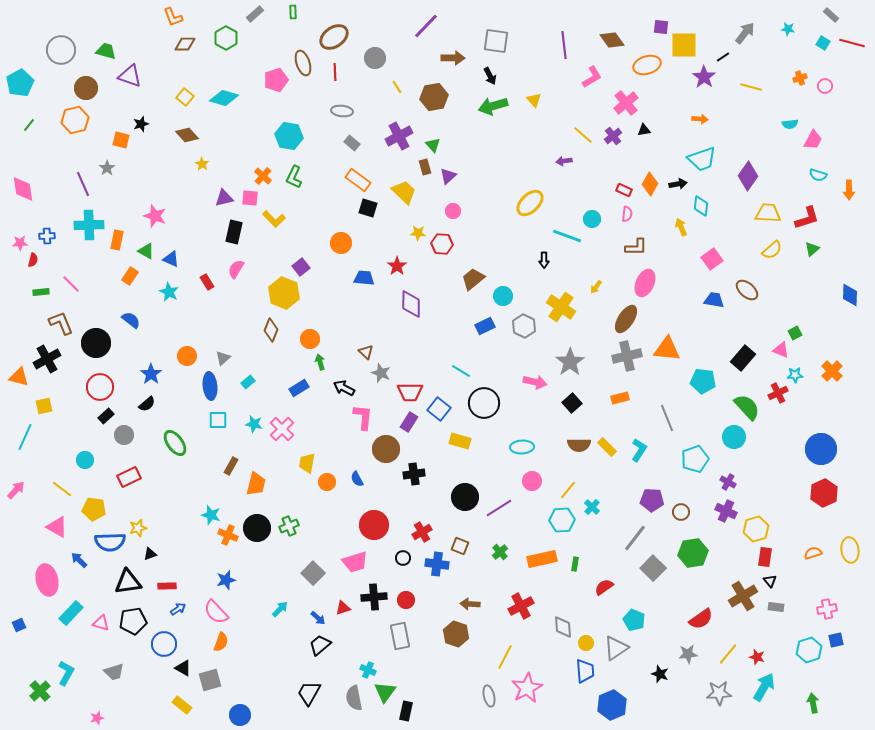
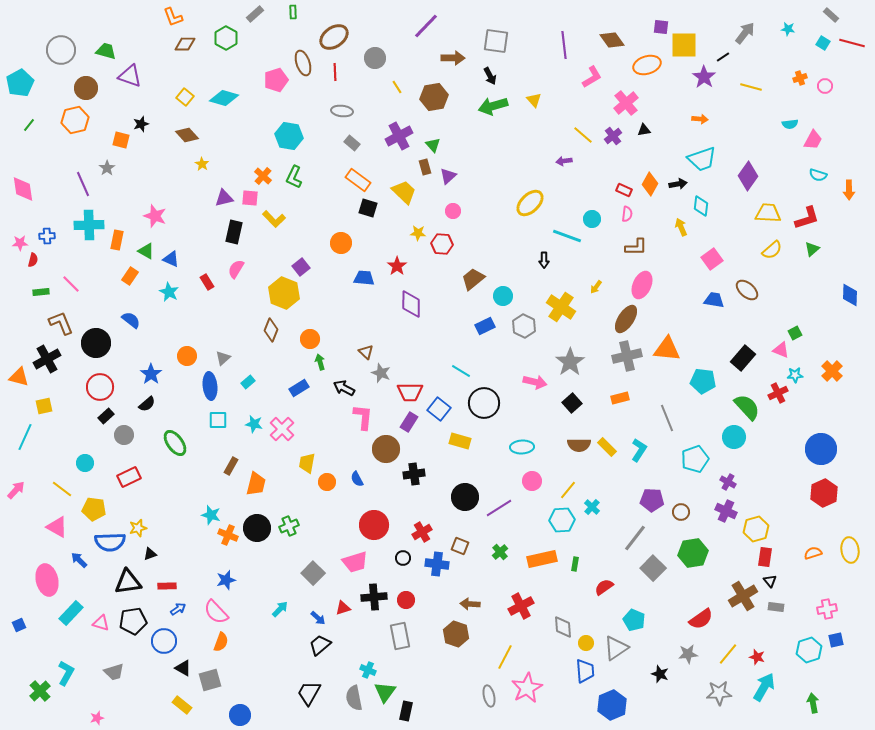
pink ellipse at (645, 283): moved 3 px left, 2 px down
cyan circle at (85, 460): moved 3 px down
blue circle at (164, 644): moved 3 px up
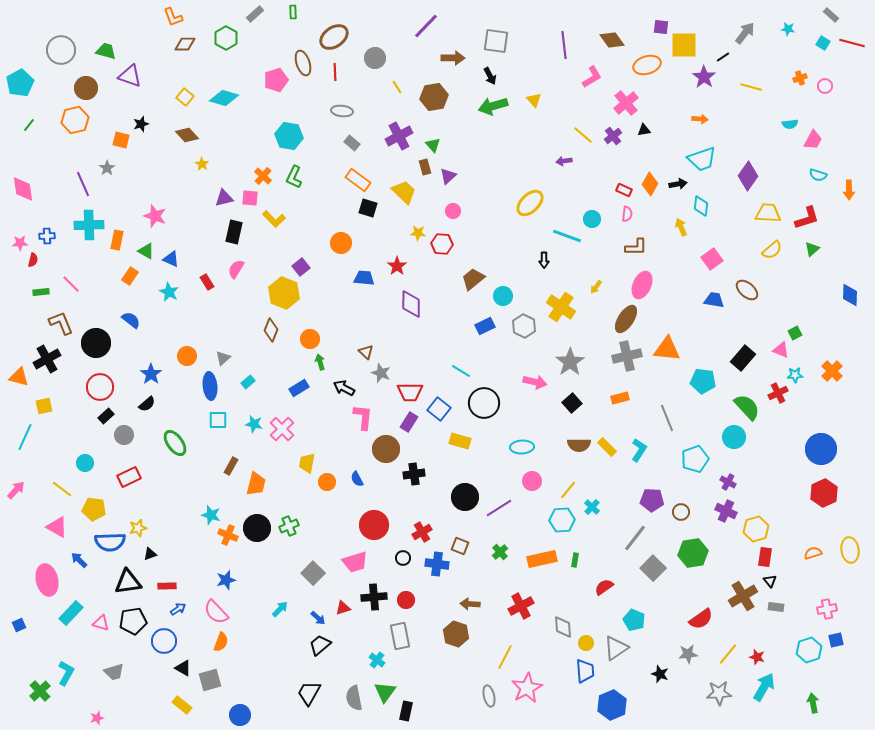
green rectangle at (575, 564): moved 4 px up
cyan cross at (368, 670): moved 9 px right, 10 px up; rotated 14 degrees clockwise
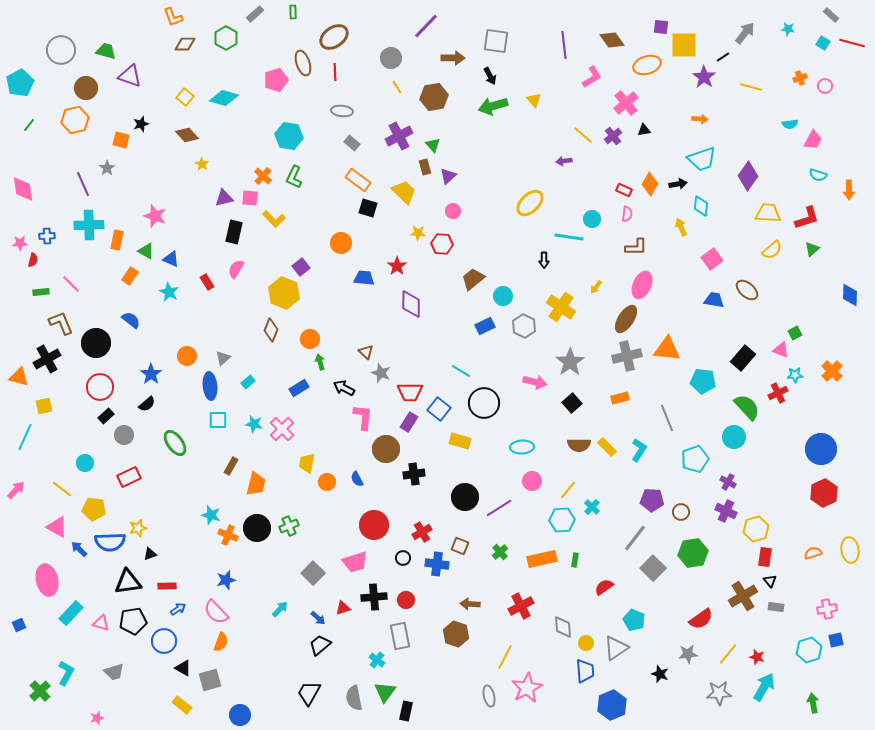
gray circle at (375, 58): moved 16 px right
cyan line at (567, 236): moved 2 px right, 1 px down; rotated 12 degrees counterclockwise
blue arrow at (79, 560): moved 11 px up
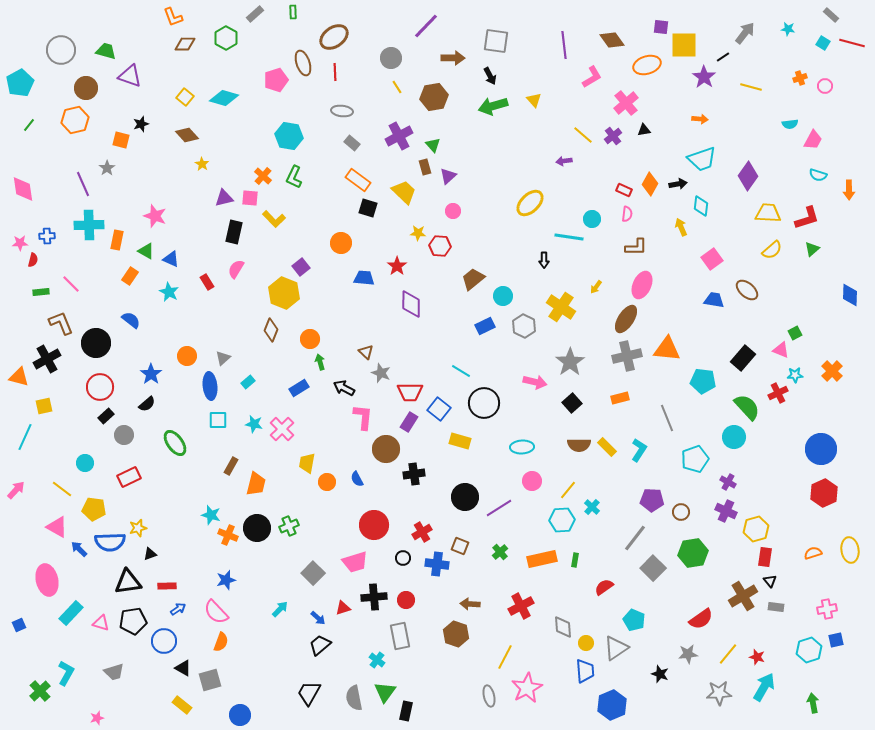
red hexagon at (442, 244): moved 2 px left, 2 px down
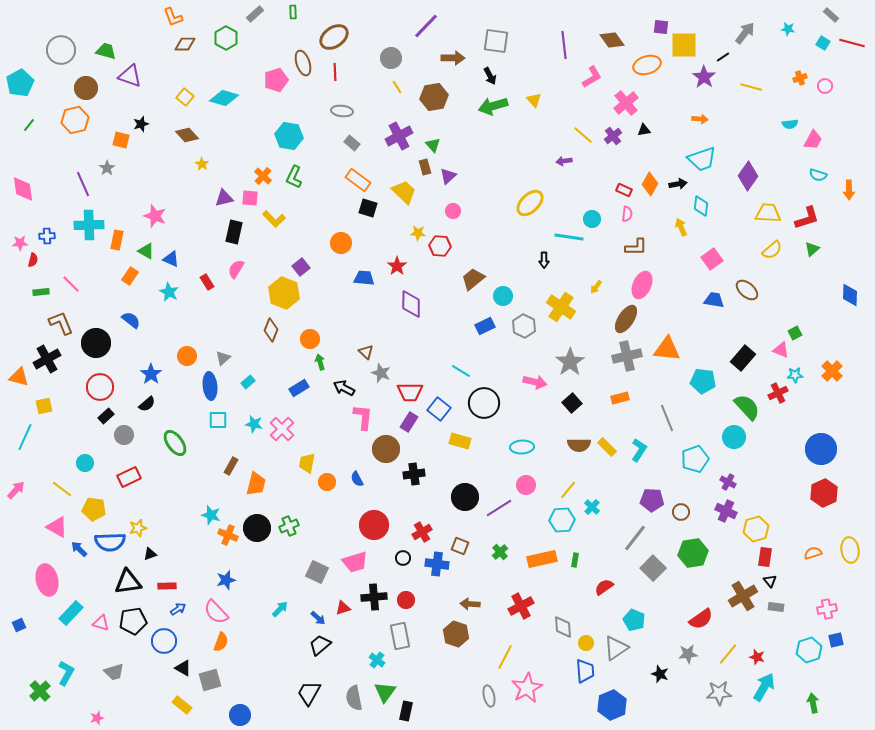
pink circle at (532, 481): moved 6 px left, 4 px down
gray square at (313, 573): moved 4 px right, 1 px up; rotated 20 degrees counterclockwise
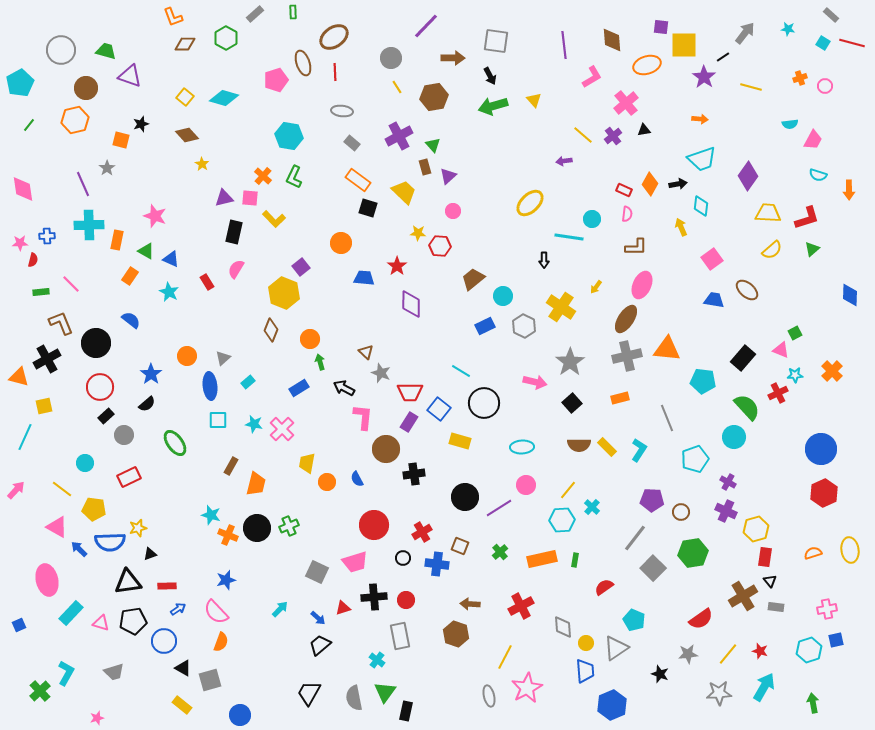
brown diamond at (612, 40): rotated 30 degrees clockwise
red star at (757, 657): moved 3 px right, 6 px up
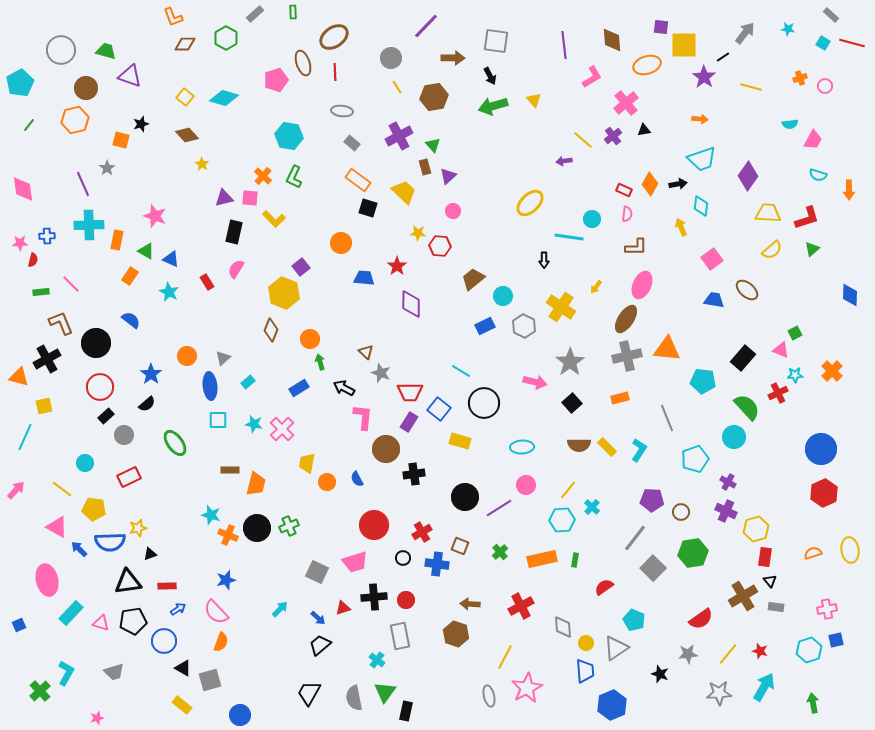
yellow line at (583, 135): moved 5 px down
brown rectangle at (231, 466): moved 1 px left, 4 px down; rotated 60 degrees clockwise
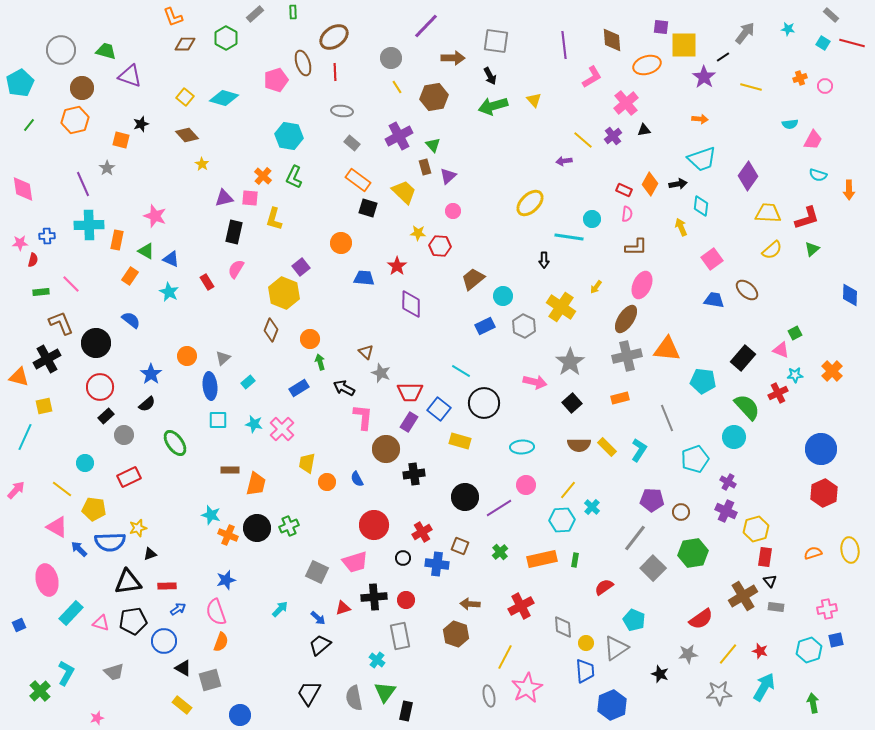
brown circle at (86, 88): moved 4 px left
yellow L-shape at (274, 219): rotated 60 degrees clockwise
pink semicircle at (216, 612): rotated 24 degrees clockwise
